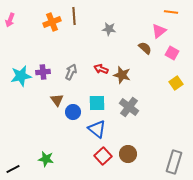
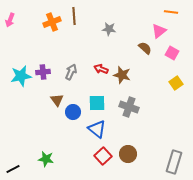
gray cross: rotated 18 degrees counterclockwise
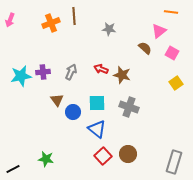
orange cross: moved 1 px left, 1 px down
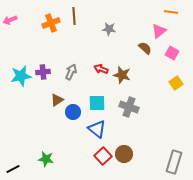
pink arrow: rotated 48 degrees clockwise
brown triangle: rotated 32 degrees clockwise
brown circle: moved 4 px left
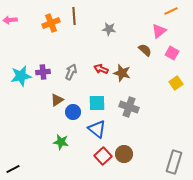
orange line: moved 1 px up; rotated 32 degrees counterclockwise
pink arrow: rotated 16 degrees clockwise
brown semicircle: moved 2 px down
brown star: moved 2 px up
green star: moved 15 px right, 17 px up
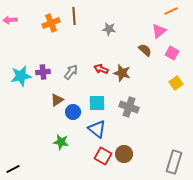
gray arrow: rotated 14 degrees clockwise
red square: rotated 18 degrees counterclockwise
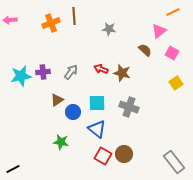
orange line: moved 2 px right, 1 px down
gray rectangle: rotated 55 degrees counterclockwise
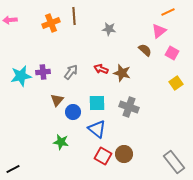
orange line: moved 5 px left
brown triangle: rotated 16 degrees counterclockwise
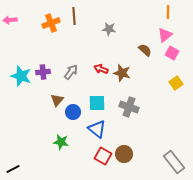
orange line: rotated 64 degrees counterclockwise
pink triangle: moved 6 px right, 4 px down
cyan star: rotated 30 degrees clockwise
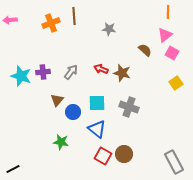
gray rectangle: rotated 10 degrees clockwise
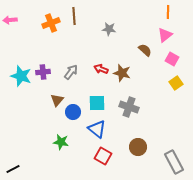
pink square: moved 6 px down
brown circle: moved 14 px right, 7 px up
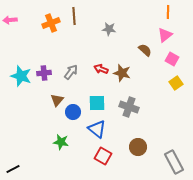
purple cross: moved 1 px right, 1 px down
